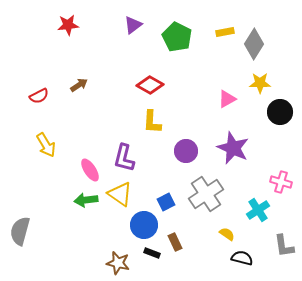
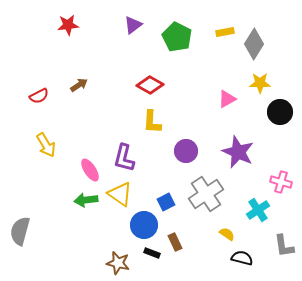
purple star: moved 5 px right, 4 px down
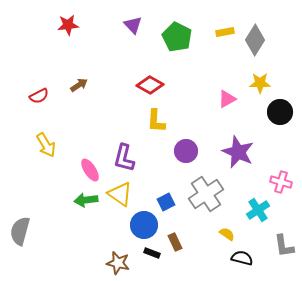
purple triangle: rotated 36 degrees counterclockwise
gray diamond: moved 1 px right, 4 px up
yellow L-shape: moved 4 px right, 1 px up
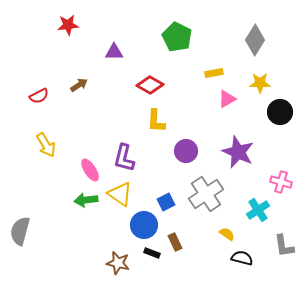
purple triangle: moved 19 px left, 27 px down; rotated 48 degrees counterclockwise
yellow rectangle: moved 11 px left, 41 px down
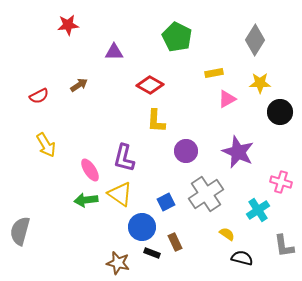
blue circle: moved 2 px left, 2 px down
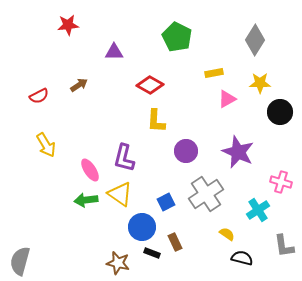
gray semicircle: moved 30 px down
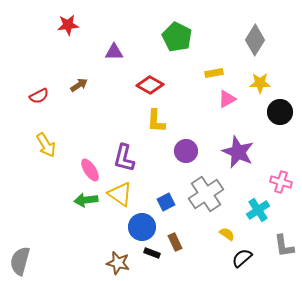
black semicircle: rotated 55 degrees counterclockwise
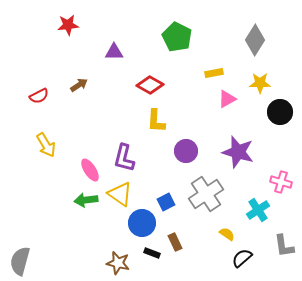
purple star: rotated 8 degrees counterclockwise
blue circle: moved 4 px up
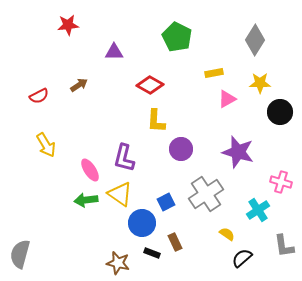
purple circle: moved 5 px left, 2 px up
gray semicircle: moved 7 px up
